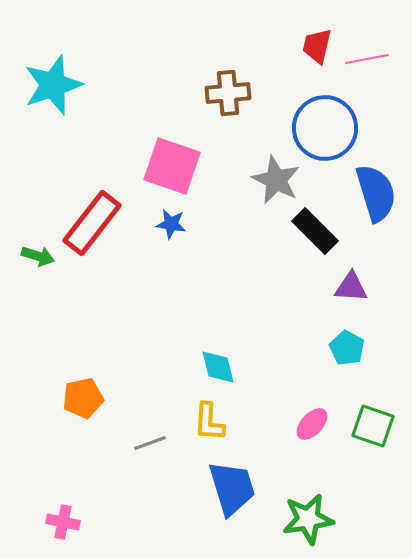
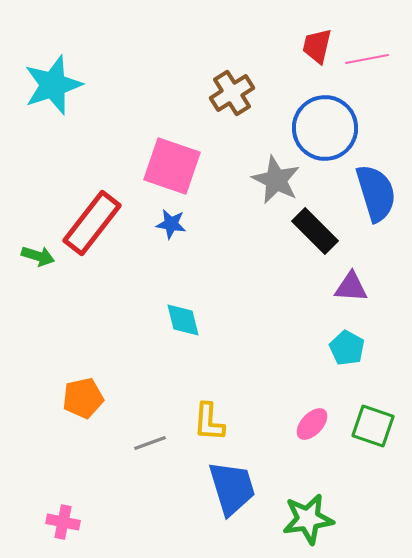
brown cross: moved 4 px right; rotated 27 degrees counterclockwise
cyan diamond: moved 35 px left, 47 px up
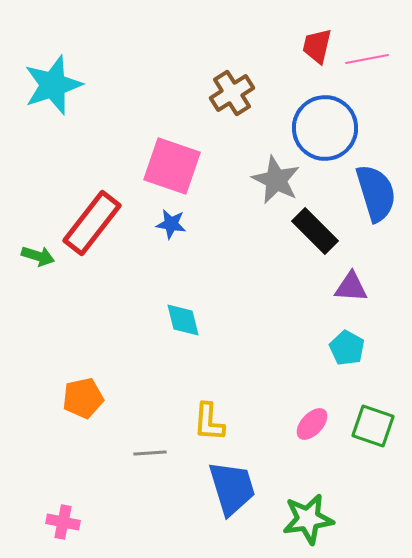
gray line: moved 10 px down; rotated 16 degrees clockwise
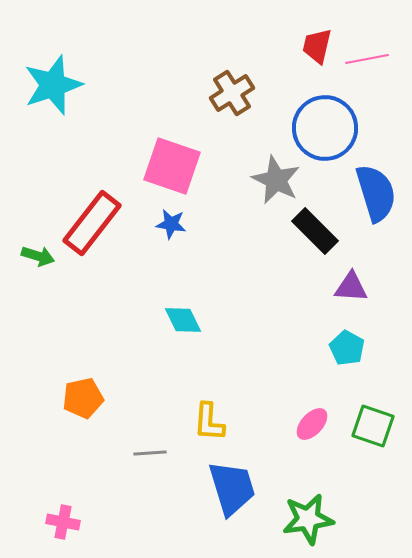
cyan diamond: rotated 12 degrees counterclockwise
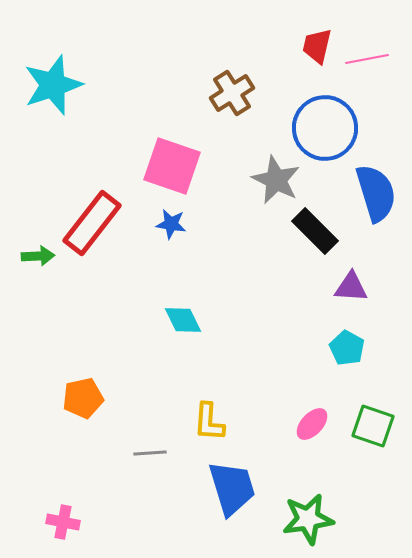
green arrow: rotated 20 degrees counterclockwise
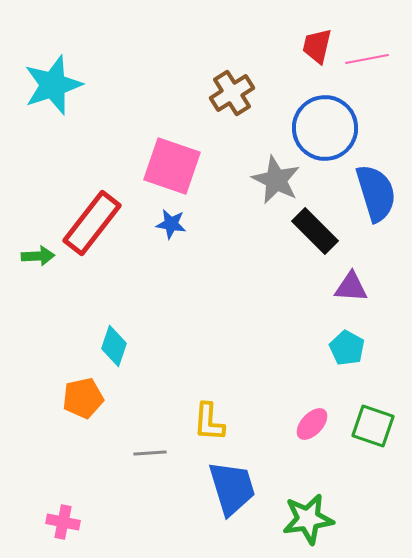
cyan diamond: moved 69 px left, 26 px down; rotated 45 degrees clockwise
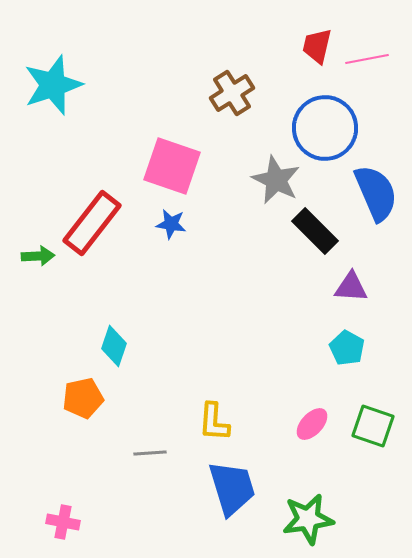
blue semicircle: rotated 6 degrees counterclockwise
yellow L-shape: moved 5 px right
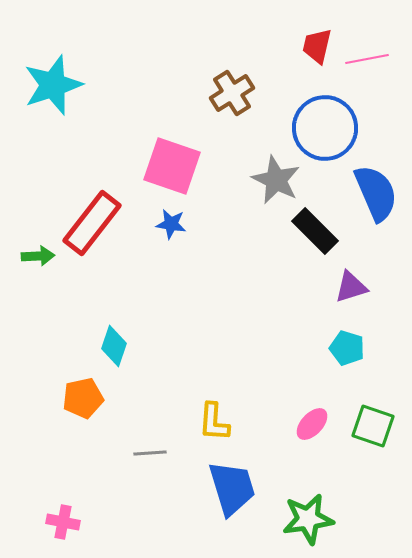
purple triangle: rotated 21 degrees counterclockwise
cyan pentagon: rotated 12 degrees counterclockwise
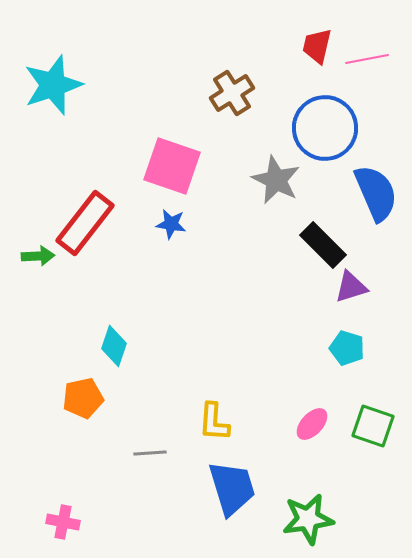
red rectangle: moved 7 px left
black rectangle: moved 8 px right, 14 px down
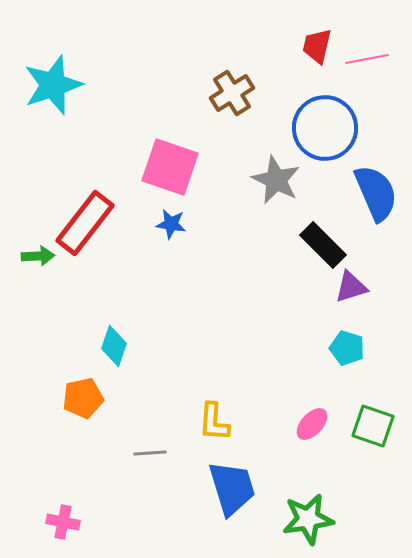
pink square: moved 2 px left, 1 px down
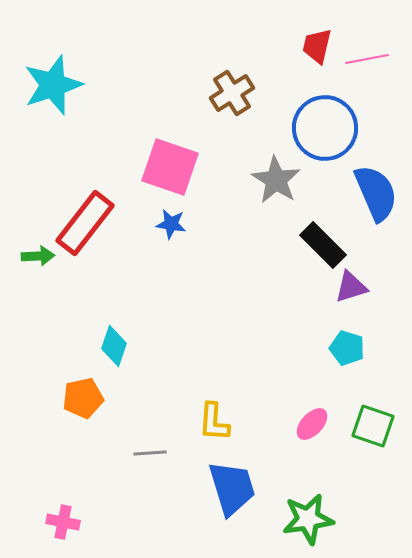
gray star: rotated 6 degrees clockwise
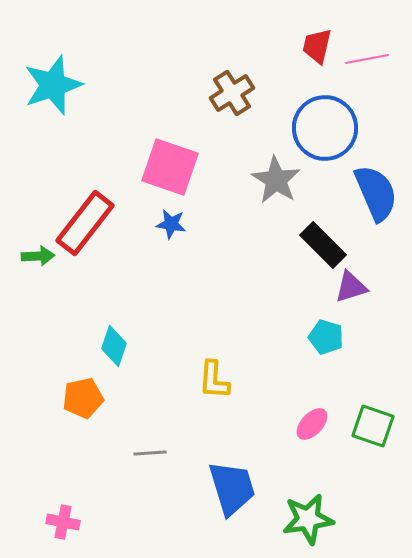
cyan pentagon: moved 21 px left, 11 px up
yellow L-shape: moved 42 px up
